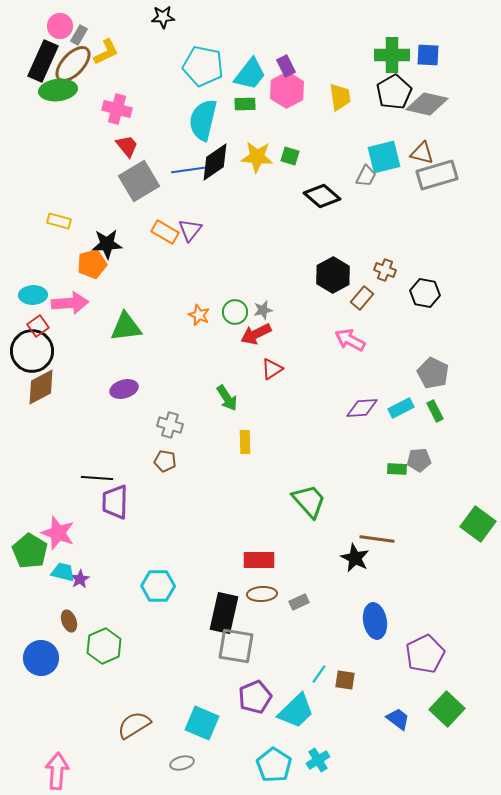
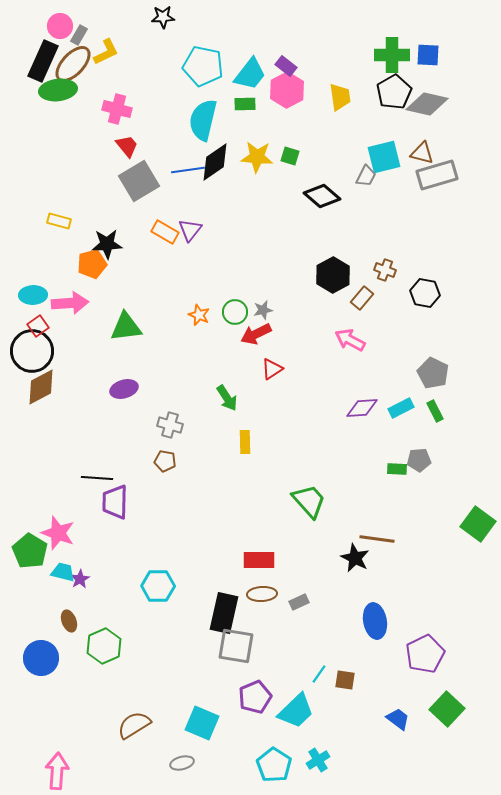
purple rectangle at (286, 66): rotated 25 degrees counterclockwise
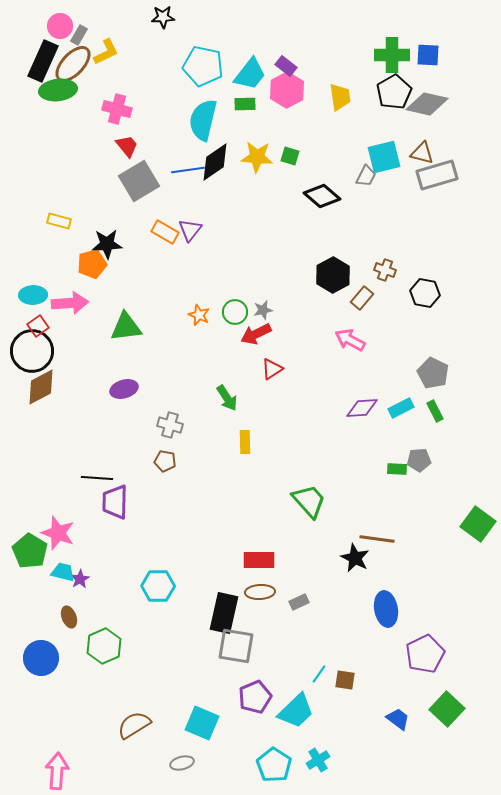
brown ellipse at (262, 594): moved 2 px left, 2 px up
brown ellipse at (69, 621): moved 4 px up
blue ellipse at (375, 621): moved 11 px right, 12 px up
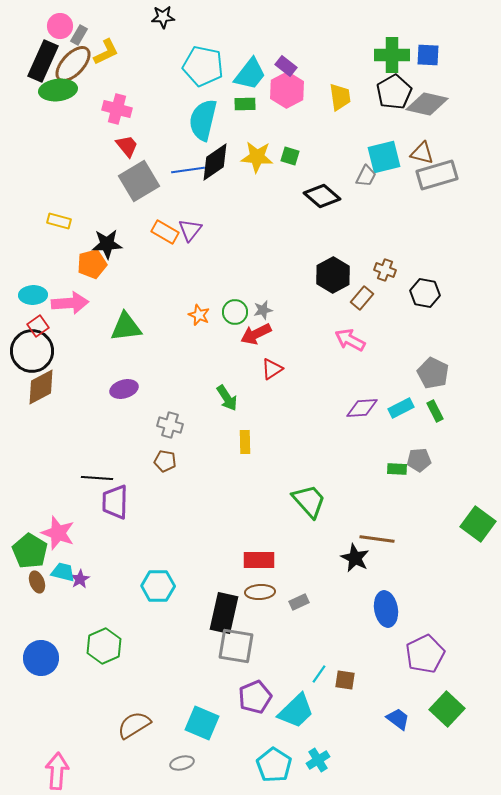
brown ellipse at (69, 617): moved 32 px left, 35 px up
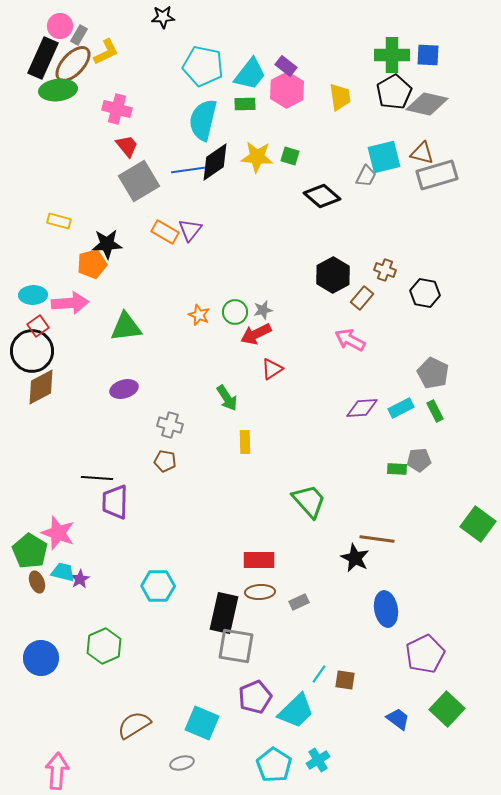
black rectangle at (43, 61): moved 3 px up
